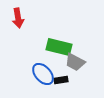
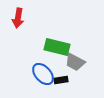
red arrow: rotated 18 degrees clockwise
green rectangle: moved 2 px left
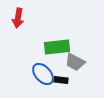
green rectangle: rotated 20 degrees counterclockwise
black rectangle: rotated 16 degrees clockwise
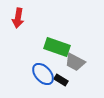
green rectangle: rotated 25 degrees clockwise
black rectangle: rotated 24 degrees clockwise
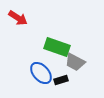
red arrow: rotated 66 degrees counterclockwise
blue ellipse: moved 2 px left, 1 px up
black rectangle: rotated 48 degrees counterclockwise
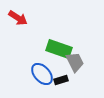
green rectangle: moved 2 px right, 2 px down
gray trapezoid: rotated 145 degrees counterclockwise
blue ellipse: moved 1 px right, 1 px down
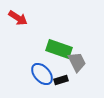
gray trapezoid: moved 2 px right
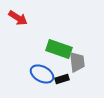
gray trapezoid: rotated 20 degrees clockwise
blue ellipse: rotated 20 degrees counterclockwise
black rectangle: moved 1 px right, 1 px up
